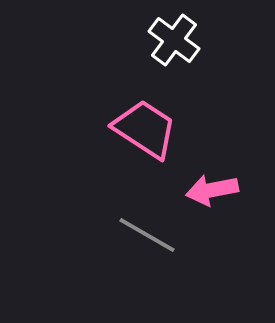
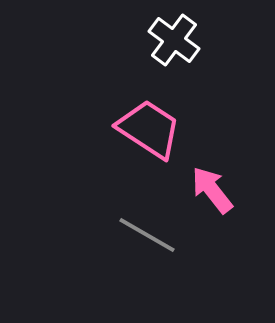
pink trapezoid: moved 4 px right
pink arrow: rotated 63 degrees clockwise
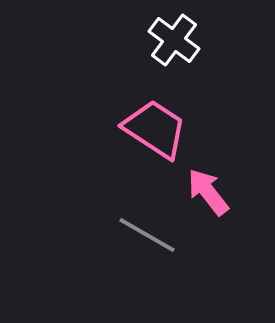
pink trapezoid: moved 6 px right
pink arrow: moved 4 px left, 2 px down
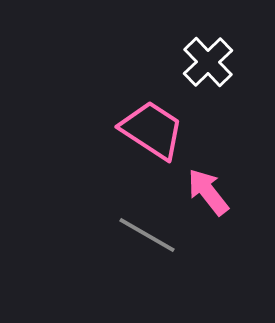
white cross: moved 34 px right, 22 px down; rotated 9 degrees clockwise
pink trapezoid: moved 3 px left, 1 px down
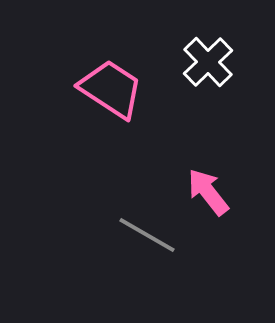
pink trapezoid: moved 41 px left, 41 px up
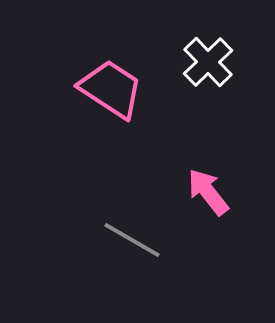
gray line: moved 15 px left, 5 px down
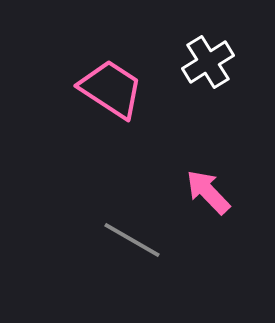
white cross: rotated 12 degrees clockwise
pink arrow: rotated 6 degrees counterclockwise
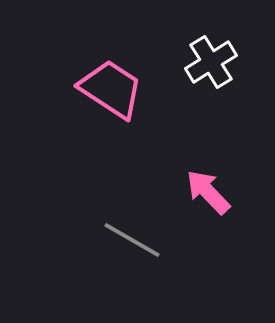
white cross: moved 3 px right
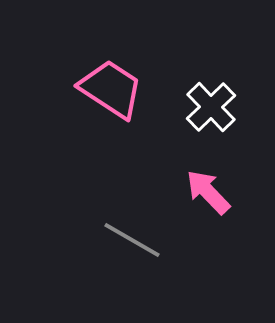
white cross: moved 45 px down; rotated 12 degrees counterclockwise
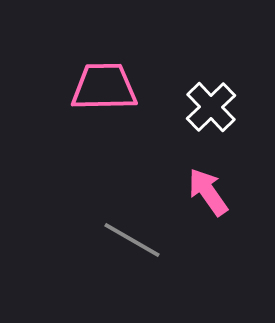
pink trapezoid: moved 7 px left, 2 px up; rotated 34 degrees counterclockwise
pink arrow: rotated 9 degrees clockwise
